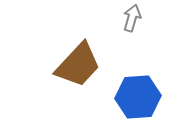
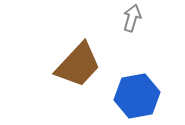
blue hexagon: moved 1 px left, 1 px up; rotated 6 degrees counterclockwise
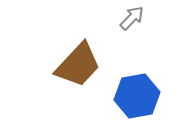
gray arrow: rotated 28 degrees clockwise
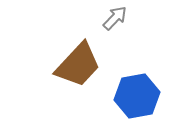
gray arrow: moved 17 px left
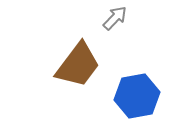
brown trapezoid: rotated 6 degrees counterclockwise
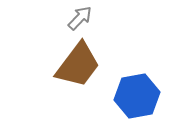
gray arrow: moved 35 px left
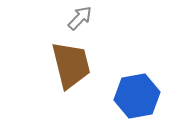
brown trapezoid: moved 7 px left; rotated 51 degrees counterclockwise
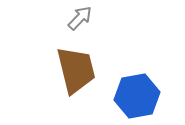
brown trapezoid: moved 5 px right, 5 px down
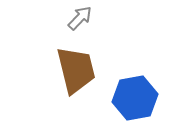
blue hexagon: moved 2 px left, 2 px down
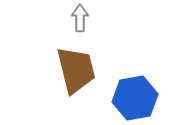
gray arrow: rotated 44 degrees counterclockwise
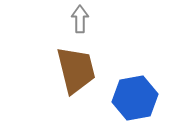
gray arrow: moved 1 px down
